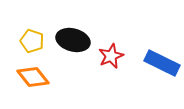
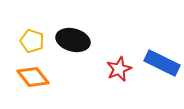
red star: moved 8 px right, 13 px down
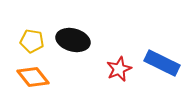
yellow pentagon: rotated 10 degrees counterclockwise
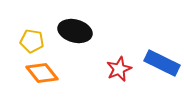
black ellipse: moved 2 px right, 9 px up
orange diamond: moved 9 px right, 4 px up
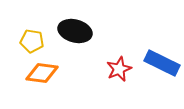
orange diamond: rotated 44 degrees counterclockwise
